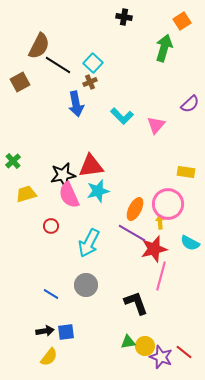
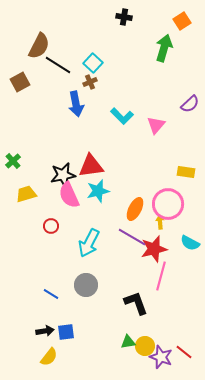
purple line: moved 4 px down
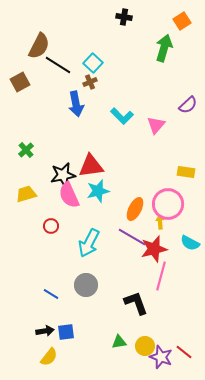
purple semicircle: moved 2 px left, 1 px down
green cross: moved 13 px right, 11 px up
green triangle: moved 9 px left
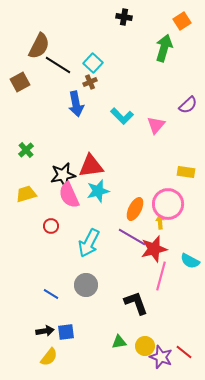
cyan semicircle: moved 18 px down
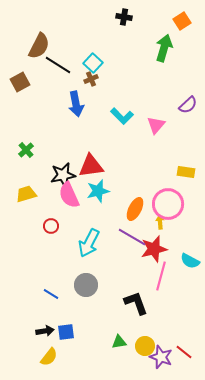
brown cross: moved 1 px right, 3 px up
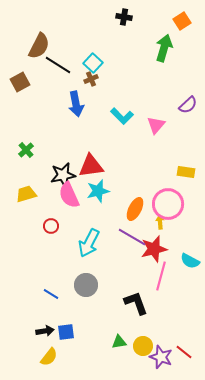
yellow circle: moved 2 px left
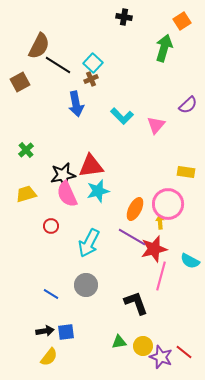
pink semicircle: moved 2 px left, 1 px up
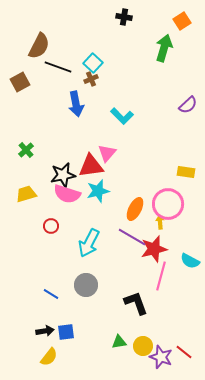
black line: moved 2 px down; rotated 12 degrees counterclockwise
pink triangle: moved 49 px left, 28 px down
pink semicircle: rotated 48 degrees counterclockwise
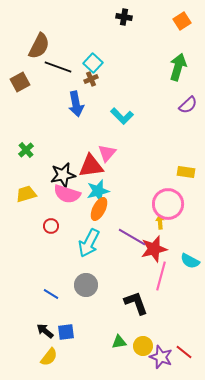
green arrow: moved 14 px right, 19 px down
orange ellipse: moved 36 px left
black arrow: rotated 132 degrees counterclockwise
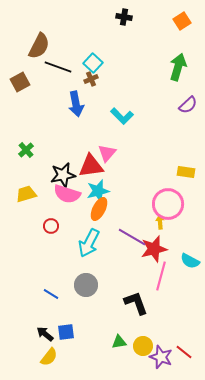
black arrow: moved 3 px down
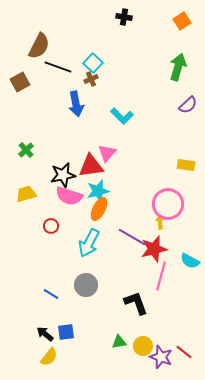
yellow rectangle: moved 7 px up
pink semicircle: moved 2 px right, 2 px down
